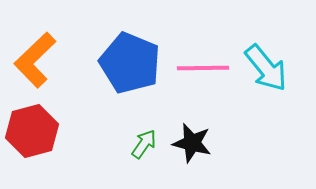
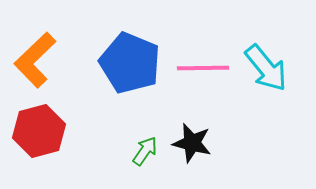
red hexagon: moved 7 px right
green arrow: moved 1 px right, 7 px down
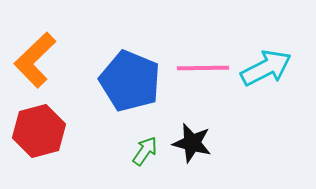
blue pentagon: moved 18 px down
cyan arrow: rotated 78 degrees counterclockwise
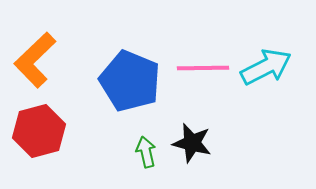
cyan arrow: moved 1 px up
green arrow: moved 1 px right, 1 px down; rotated 48 degrees counterclockwise
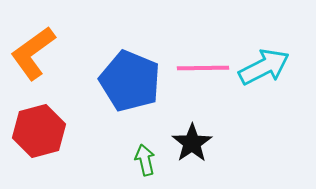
orange L-shape: moved 2 px left, 7 px up; rotated 8 degrees clockwise
cyan arrow: moved 2 px left
black star: rotated 24 degrees clockwise
green arrow: moved 1 px left, 8 px down
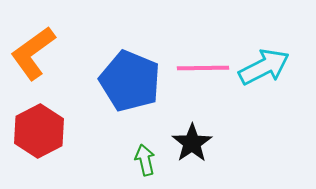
red hexagon: rotated 12 degrees counterclockwise
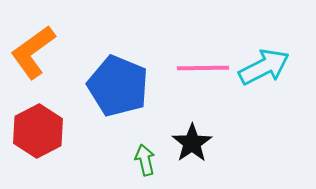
orange L-shape: moved 1 px up
blue pentagon: moved 12 px left, 5 px down
red hexagon: moved 1 px left
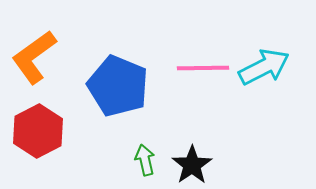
orange L-shape: moved 1 px right, 5 px down
black star: moved 22 px down
